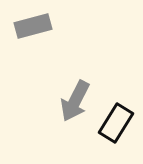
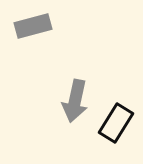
gray arrow: rotated 15 degrees counterclockwise
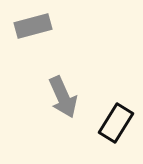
gray arrow: moved 12 px left, 4 px up; rotated 36 degrees counterclockwise
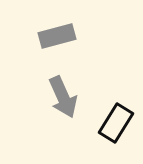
gray rectangle: moved 24 px right, 10 px down
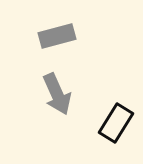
gray arrow: moved 6 px left, 3 px up
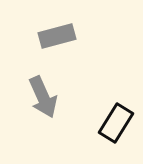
gray arrow: moved 14 px left, 3 px down
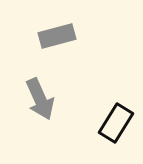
gray arrow: moved 3 px left, 2 px down
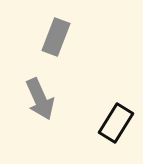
gray rectangle: moved 1 px left, 1 px down; rotated 54 degrees counterclockwise
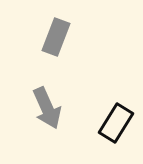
gray arrow: moved 7 px right, 9 px down
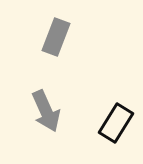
gray arrow: moved 1 px left, 3 px down
